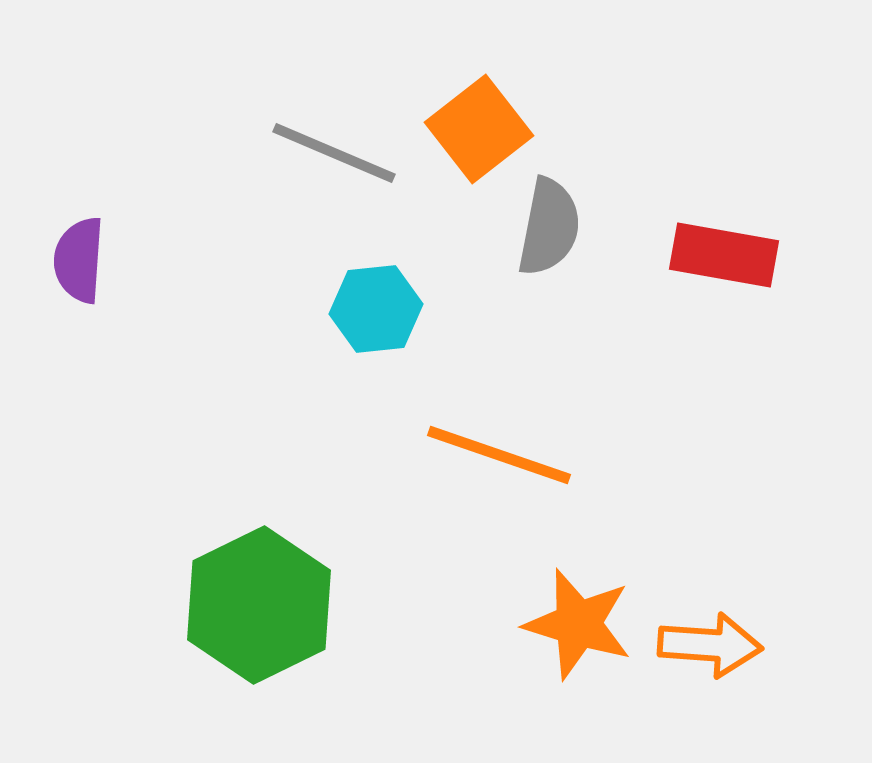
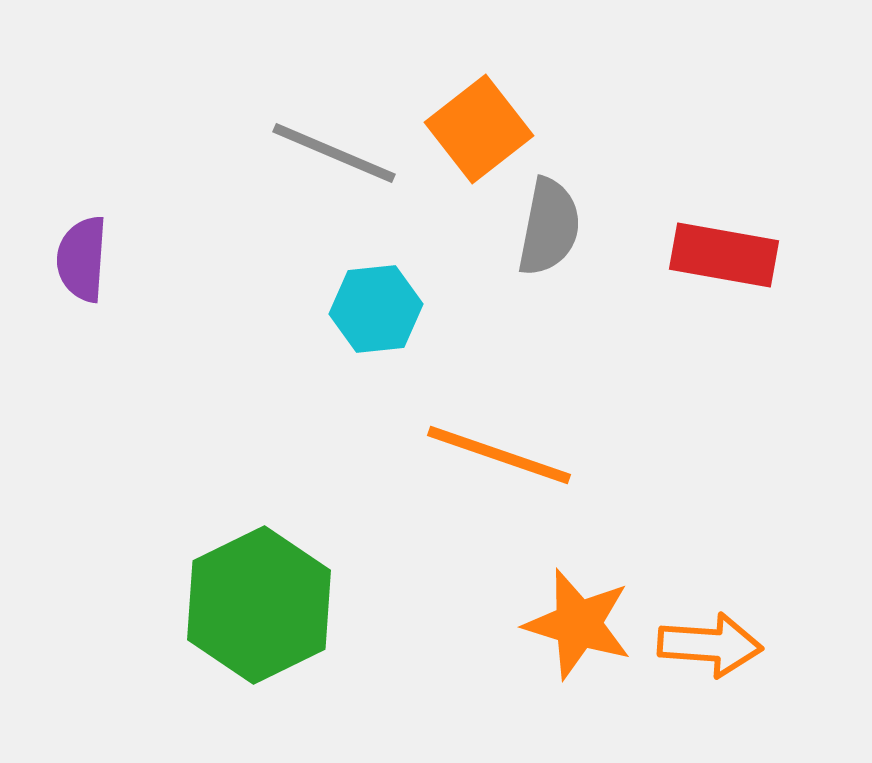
purple semicircle: moved 3 px right, 1 px up
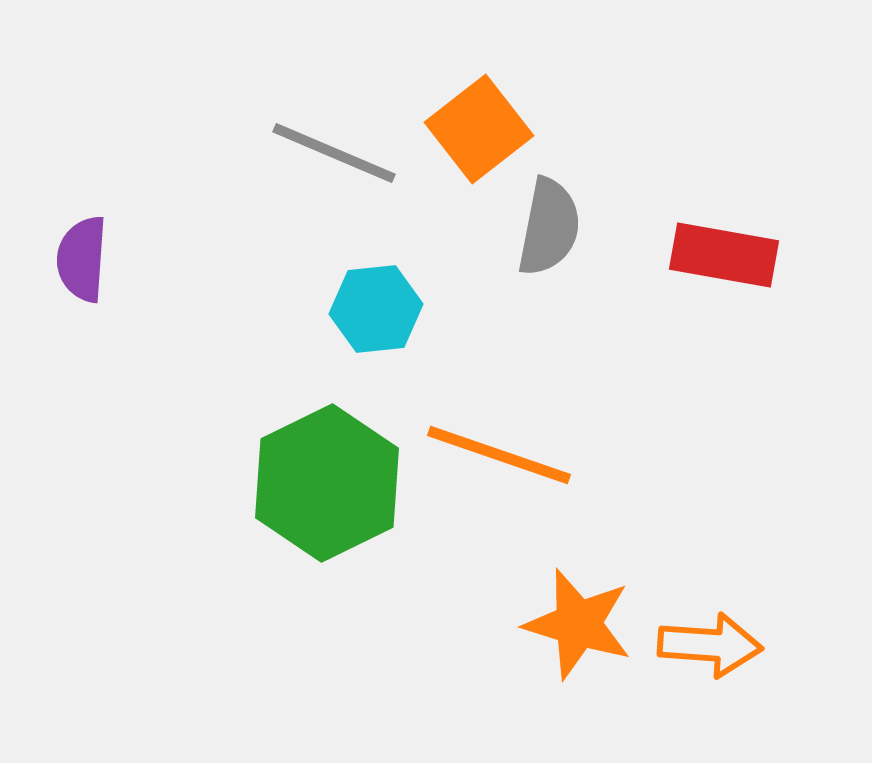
green hexagon: moved 68 px right, 122 px up
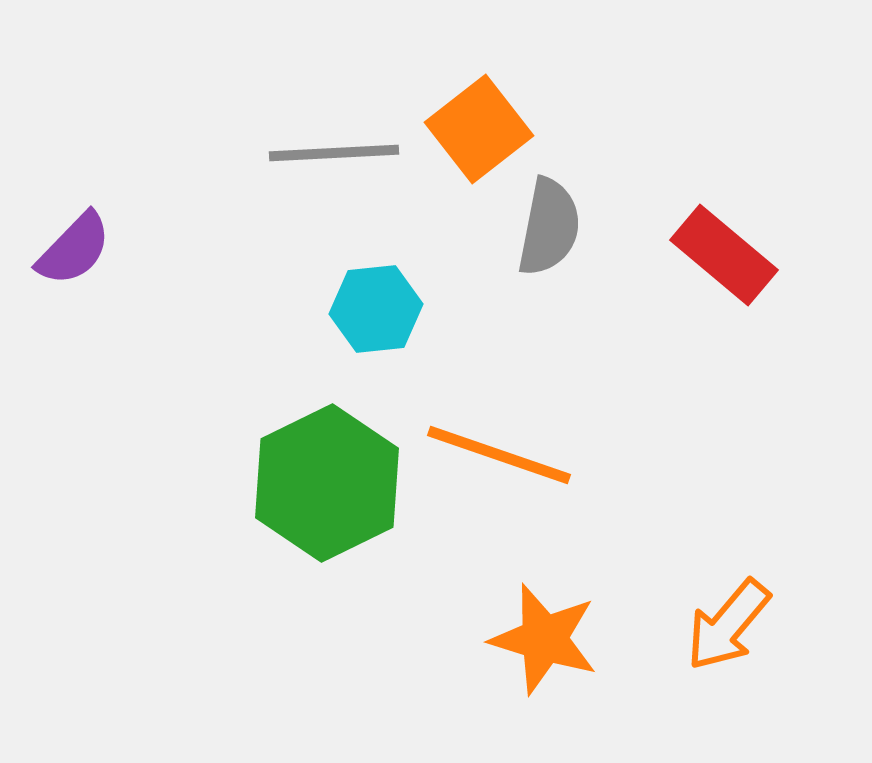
gray line: rotated 26 degrees counterclockwise
red rectangle: rotated 30 degrees clockwise
purple semicircle: moved 8 px left, 10 px up; rotated 140 degrees counterclockwise
orange star: moved 34 px left, 15 px down
orange arrow: moved 18 px right, 20 px up; rotated 126 degrees clockwise
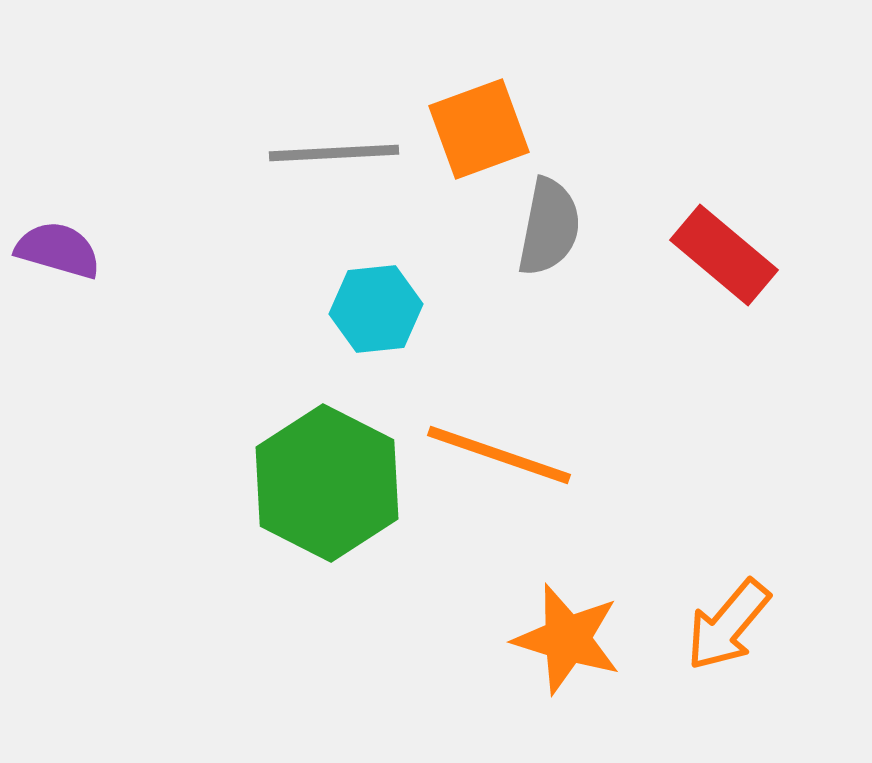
orange square: rotated 18 degrees clockwise
purple semicircle: moved 16 px left, 1 px down; rotated 118 degrees counterclockwise
green hexagon: rotated 7 degrees counterclockwise
orange star: moved 23 px right
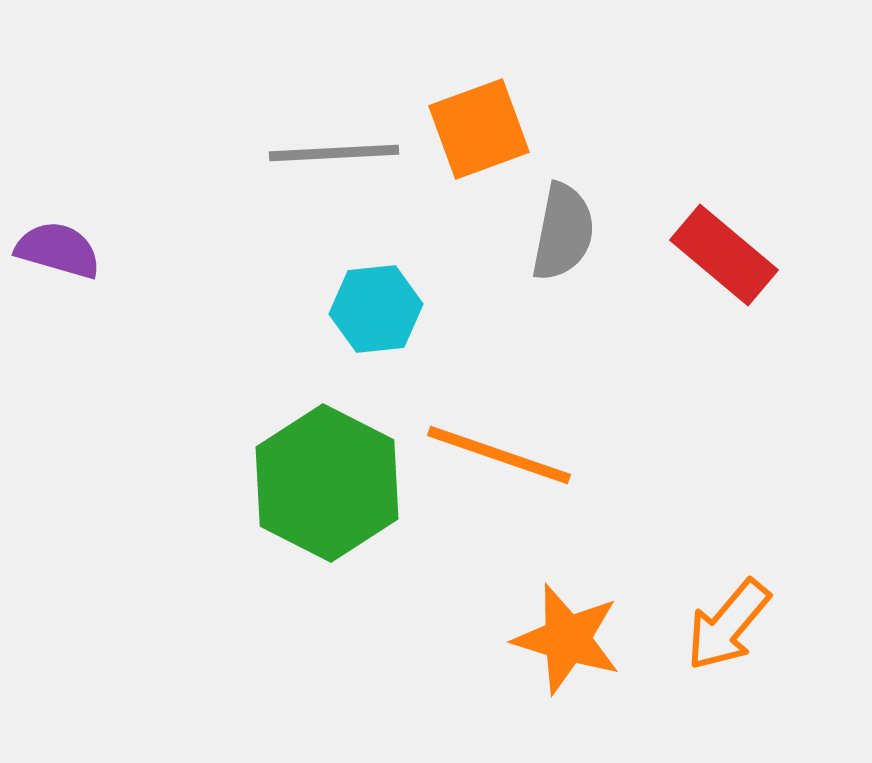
gray semicircle: moved 14 px right, 5 px down
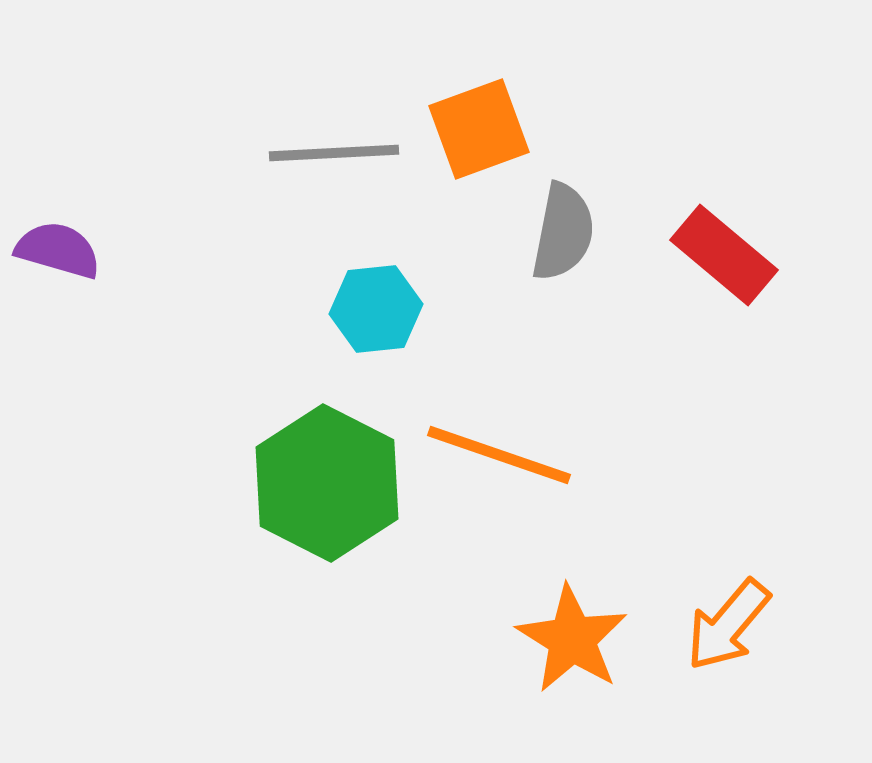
orange star: moved 5 px right; rotated 15 degrees clockwise
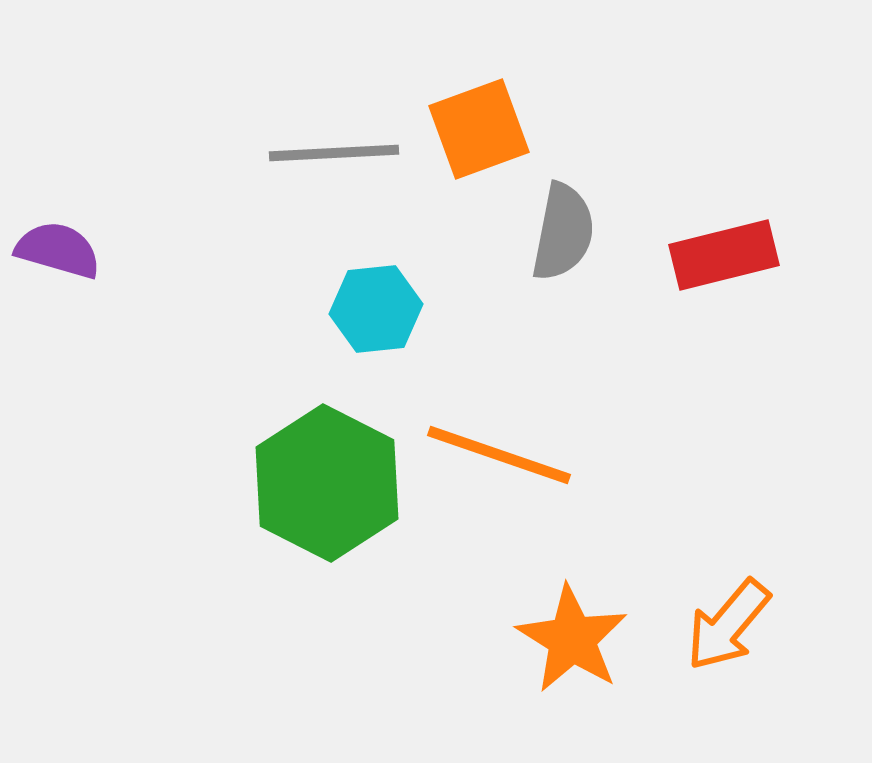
red rectangle: rotated 54 degrees counterclockwise
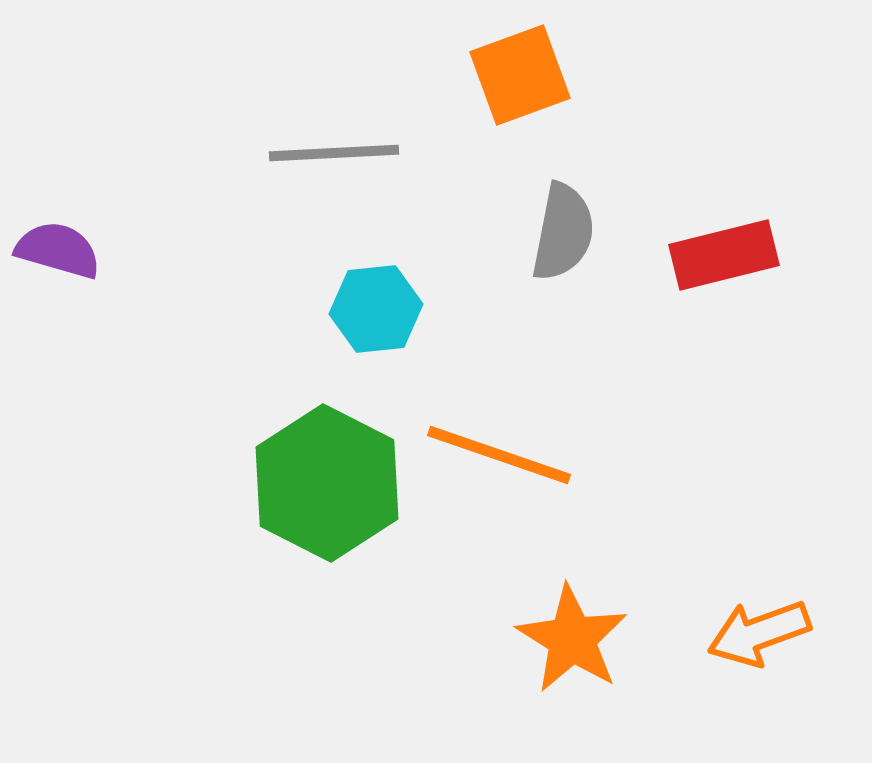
orange square: moved 41 px right, 54 px up
orange arrow: moved 31 px right, 8 px down; rotated 30 degrees clockwise
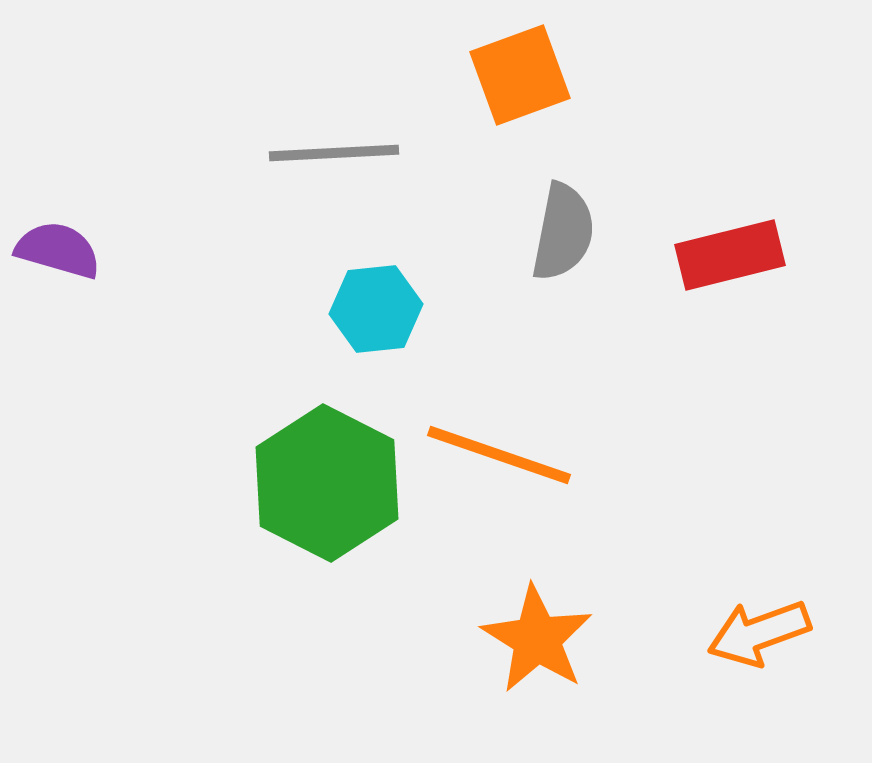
red rectangle: moved 6 px right
orange star: moved 35 px left
